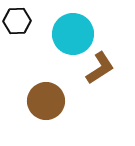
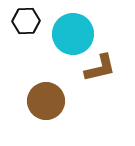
black hexagon: moved 9 px right
brown L-shape: rotated 20 degrees clockwise
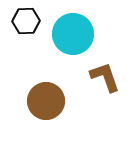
brown L-shape: moved 5 px right, 9 px down; rotated 96 degrees counterclockwise
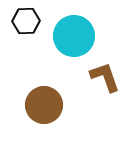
cyan circle: moved 1 px right, 2 px down
brown circle: moved 2 px left, 4 px down
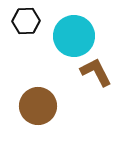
brown L-shape: moved 9 px left, 5 px up; rotated 8 degrees counterclockwise
brown circle: moved 6 px left, 1 px down
